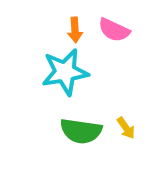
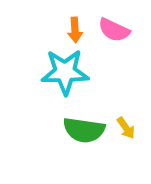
cyan star: rotated 9 degrees clockwise
green semicircle: moved 3 px right, 1 px up
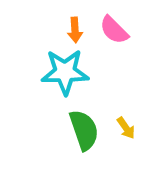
pink semicircle: rotated 20 degrees clockwise
green semicircle: rotated 117 degrees counterclockwise
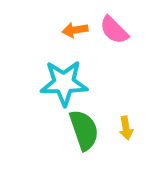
orange arrow: rotated 85 degrees clockwise
cyan star: moved 1 px left, 11 px down
yellow arrow: rotated 25 degrees clockwise
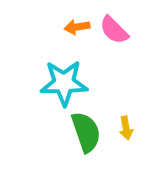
orange arrow: moved 2 px right, 3 px up
green semicircle: moved 2 px right, 2 px down
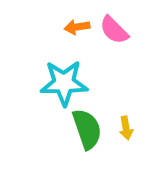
green semicircle: moved 1 px right, 3 px up
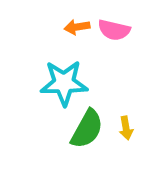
pink semicircle: rotated 32 degrees counterclockwise
green semicircle: rotated 48 degrees clockwise
